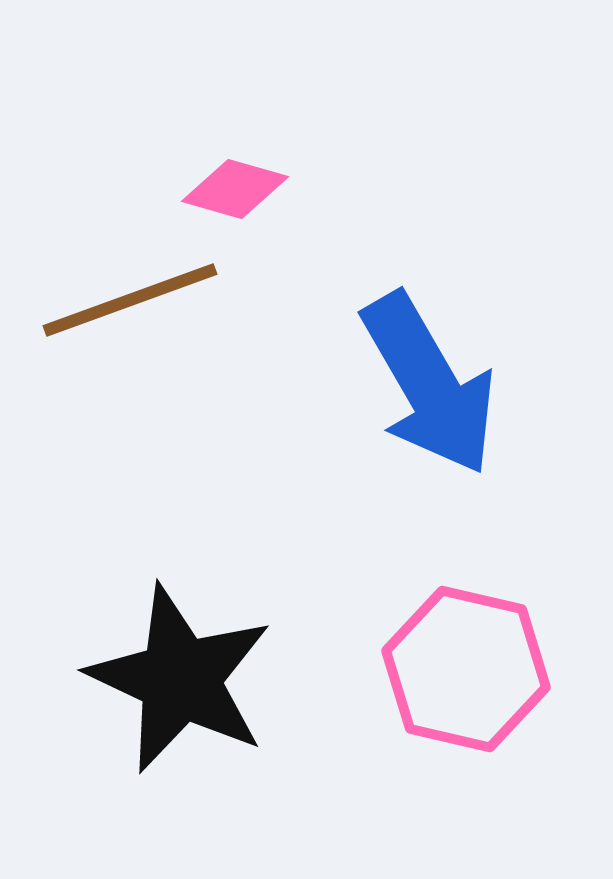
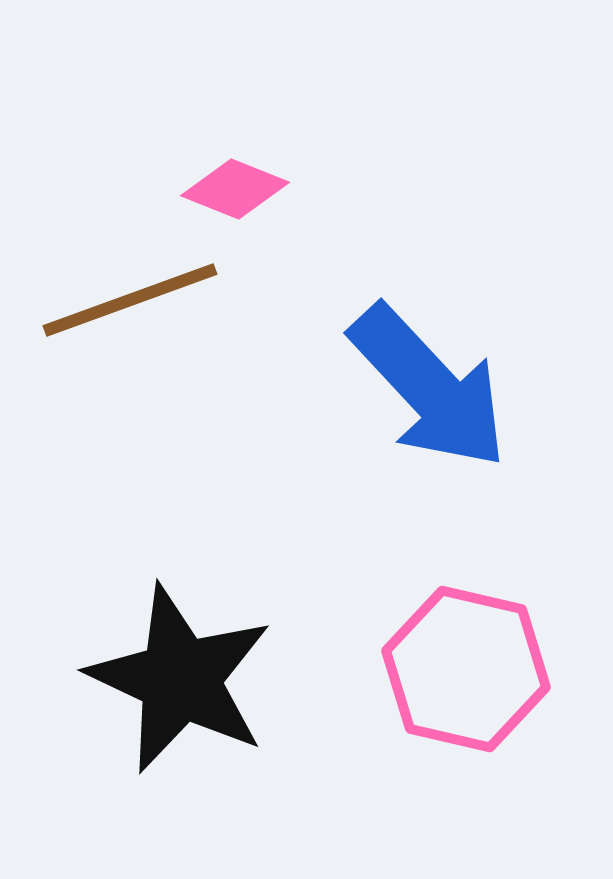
pink diamond: rotated 6 degrees clockwise
blue arrow: moved 3 px down; rotated 13 degrees counterclockwise
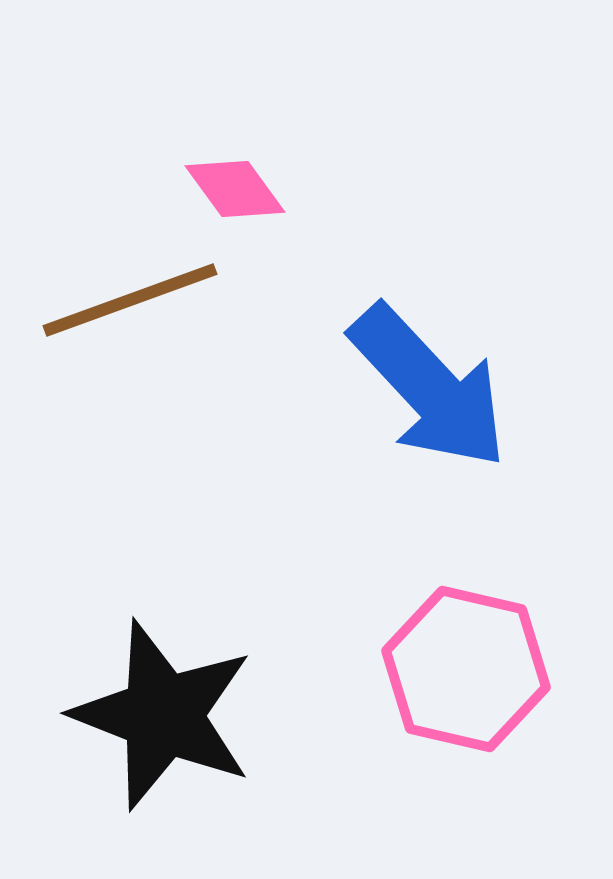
pink diamond: rotated 32 degrees clockwise
black star: moved 17 px left, 36 px down; rotated 4 degrees counterclockwise
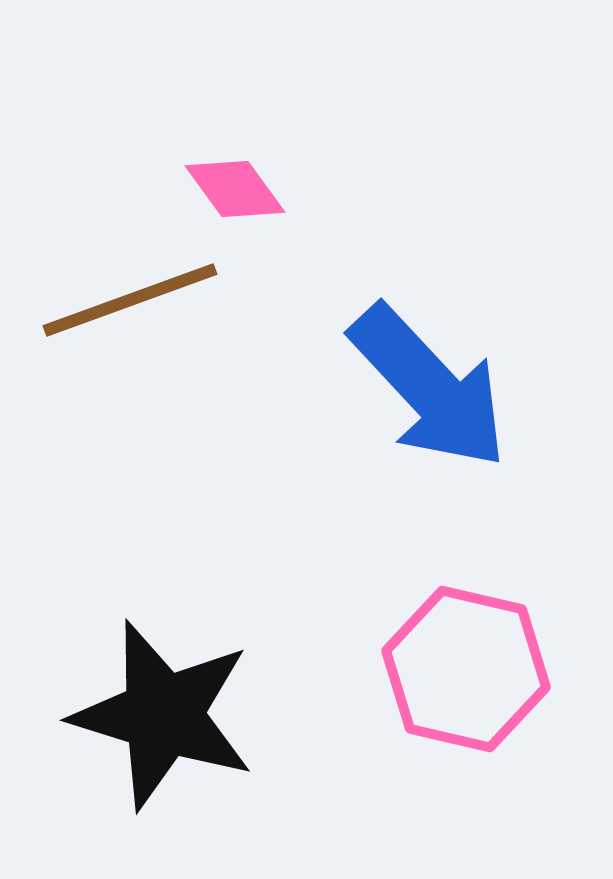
black star: rotated 4 degrees counterclockwise
